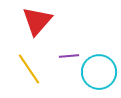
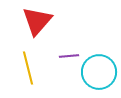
yellow line: moved 1 px left, 1 px up; rotated 20 degrees clockwise
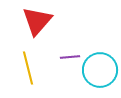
purple line: moved 1 px right, 1 px down
cyan circle: moved 1 px right, 2 px up
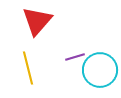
purple line: moved 5 px right; rotated 12 degrees counterclockwise
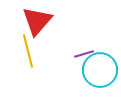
purple line: moved 9 px right, 3 px up
yellow line: moved 17 px up
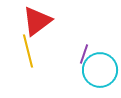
red triangle: rotated 12 degrees clockwise
purple line: rotated 54 degrees counterclockwise
